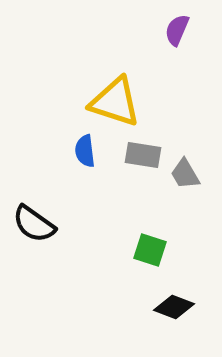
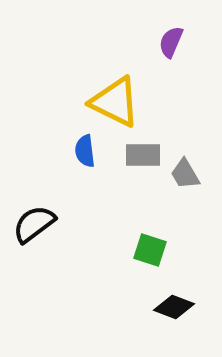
purple semicircle: moved 6 px left, 12 px down
yellow triangle: rotated 8 degrees clockwise
gray rectangle: rotated 9 degrees counterclockwise
black semicircle: rotated 108 degrees clockwise
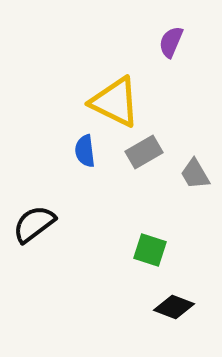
gray rectangle: moved 1 px right, 3 px up; rotated 30 degrees counterclockwise
gray trapezoid: moved 10 px right
